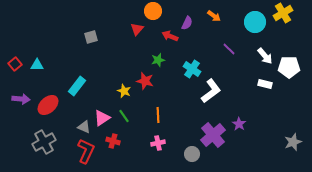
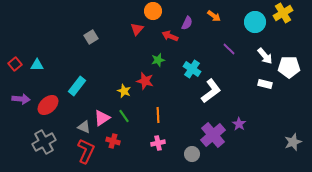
gray square: rotated 16 degrees counterclockwise
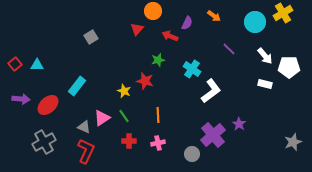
red cross: moved 16 px right; rotated 16 degrees counterclockwise
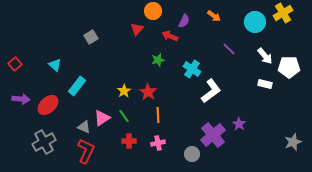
purple semicircle: moved 3 px left, 2 px up
cyan triangle: moved 18 px right; rotated 40 degrees clockwise
red star: moved 3 px right, 11 px down; rotated 18 degrees clockwise
yellow star: rotated 16 degrees clockwise
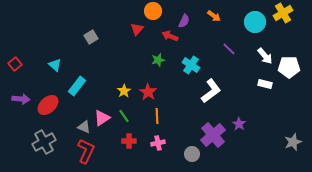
cyan cross: moved 1 px left, 4 px up
orange line: moved 1 px left, 1 px down
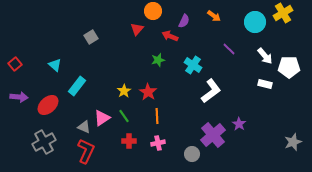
cyan cross: moved 2 px right
purple arrow: moved 2 px left, 2 px up
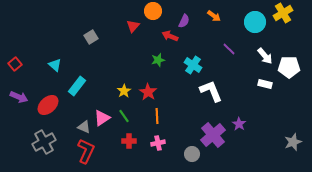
red triangle: moved 4 px left, 3 px up
white L-shape: rotated 75 degrees counterclockwise
purple arrow: rotated 18 degrees clockwise
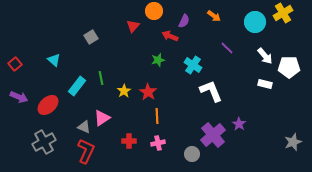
orange circle: moved 1 px right
purple line: moved 2 px left, 1 px up
cyan triangle: moved 1 px left, 5 px up
green line: moved 23 px left, 38 px up; rotated 24 degrees clockwise
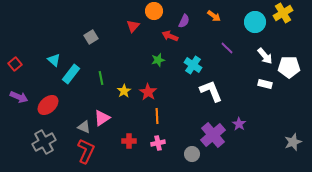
cyan rectangle: moved 6 px left, 12 px up
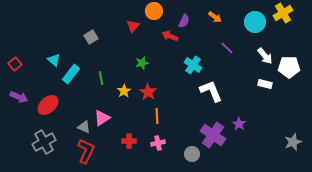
orange arrow: moved 1 px right, 1 px down
green star: moved 16 px left, 3 px down
purple cross: rotated 15 degrees counterclockwise
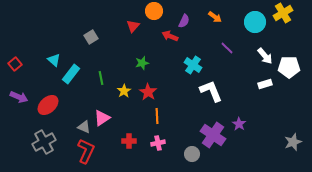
white rectangle: rotated 32 degrees counterclockwise
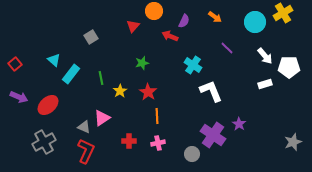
yellow star: moved 4 px left
